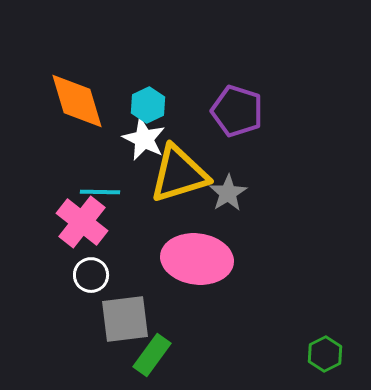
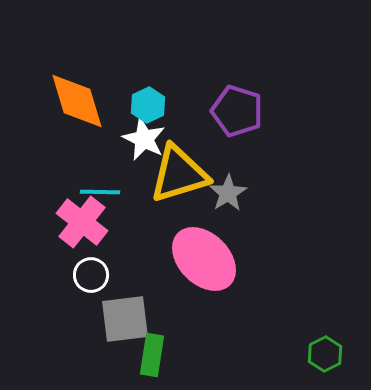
pink ellipse: moved 7 px right; rotated 38 degrees clockwise
green rectangle: rotated 27 degrees counterclockwise
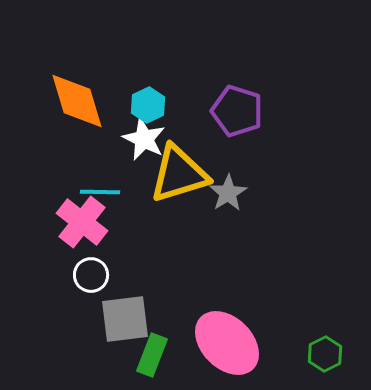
pink ellipse: moved 23 px right, 84 px down
green rectangle: rotated 12 degrees clockwise
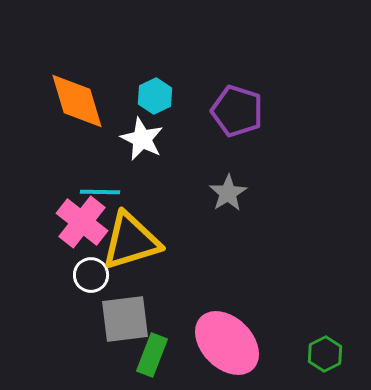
cyan hexagon: moved 7 px right, 9 px up
white star: moved 2 px left
yellow triangle: moved 48 px left, 67 px down
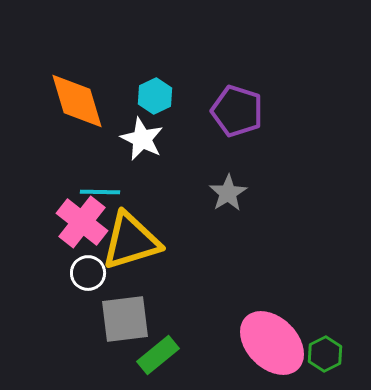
white circle: moved 3 px left, 2 px up
pink ellipse: moved 45 px right
green rectangle: moved 6 px right; rotated 30 degrees clockwise
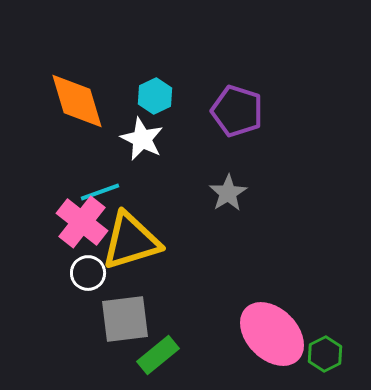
cyan line: rotated 21 degrees counterclockwise
pink ellipse: moved 9 px up
